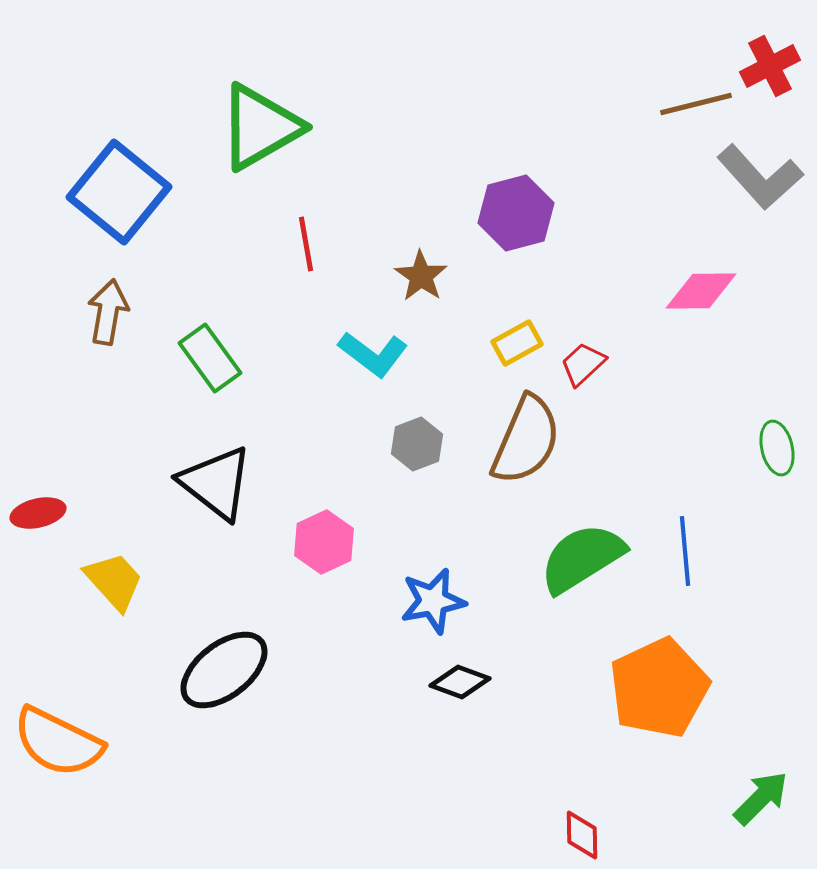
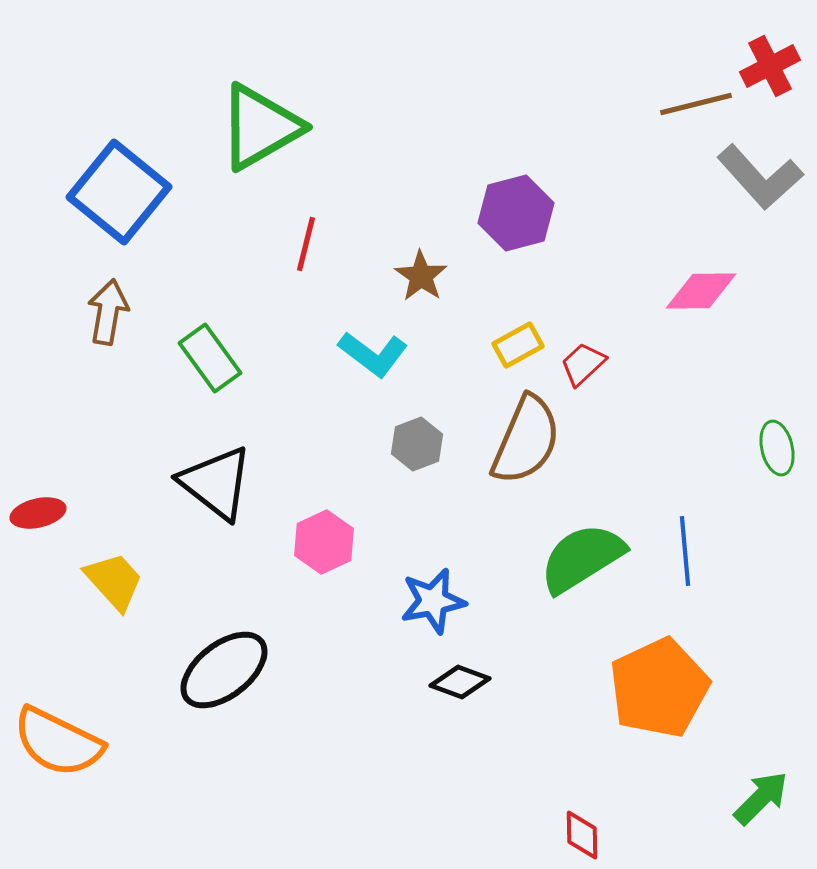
red line: rotated 24 degrees clockwise
yellow rectangle: moved 1 px right, 2 px down
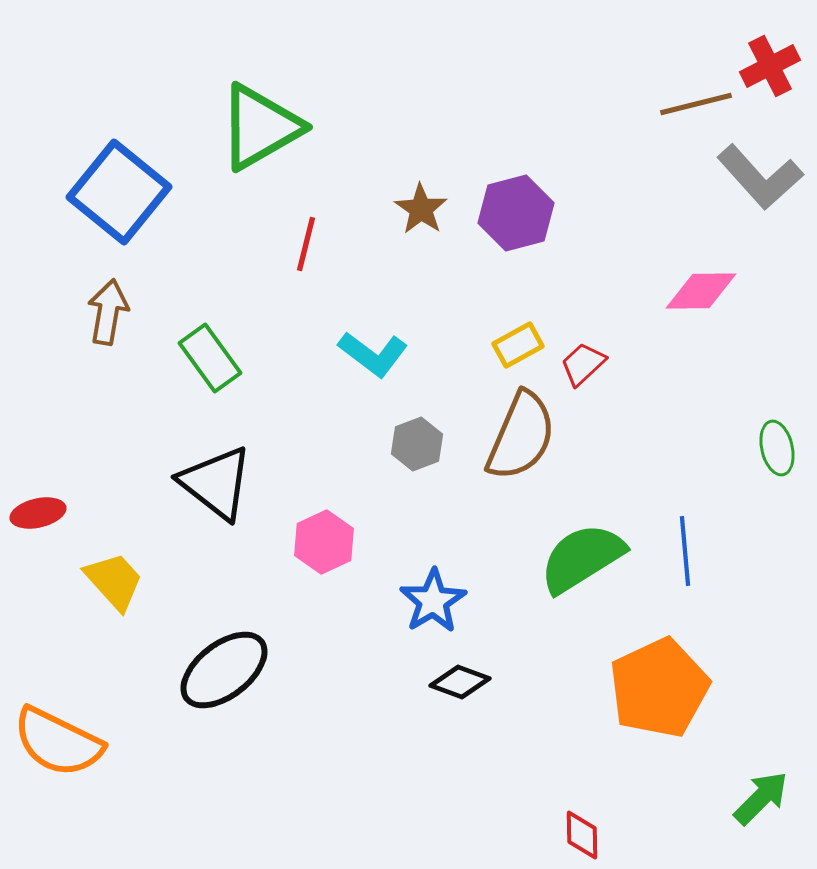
brown star: moved 67 px up
brown semicircle: moved 5 px left, 4 px up
blue star: rotated 20 degrees counterclockwise
